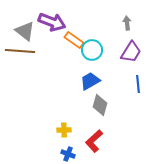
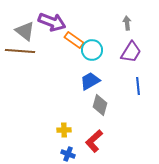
blue line: moved 2 px down
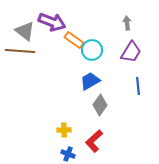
gray diamond: rotated 20 degrees clockwise
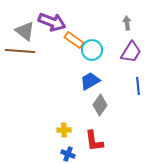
red L-shape: rotated 55 degrees counterclockwise
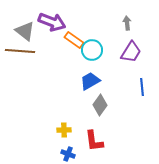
blue line: moved 4 px right, 1 px down
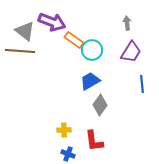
blue line: moved 3 px up
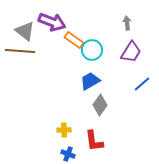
blue line: rotated 54 degrees clockwise
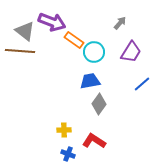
gray arrow: moved 7 px left; rotated 48 degrees clockwise
cyan circle: moved 2 px right, 2 px down
blue trapezoid: rotated 20 degrees clockwise
gray diamond: moved 1 px left, 1 px up
red L-shape: rotated 130 degrees clockwise
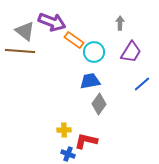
gray arrow: rotated 40 degrees counterclockwise
red L-shape: moved 8 px left; rotated 20 degrees counterclockwise
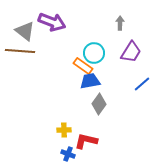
orange rectangle: moved 9 px right, 26 px down
cyan circle: moved 1 px down
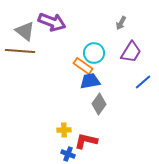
gray arrow: moved 1 px right; rotated 152 degrees counterclockwise
blue line: moved 1 px right, 2 px up
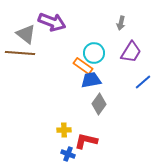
gray arrow: rotated 16 degrees counterclockwise
gray triangle: moved 1 px right, 3 px down
brown line: moved 2 px down
blue trapezoid: moved 1 px right, 1 px up
